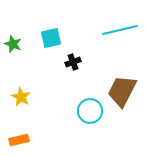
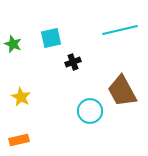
brown trapezoid: rotated 56 degrees counterclockwise
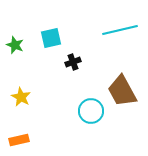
green star: moved 2 px right, 1 px down
cyan circle: moved 1 px right
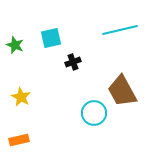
cyan circle: moved 3 px right, 2 px down
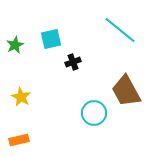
cyan line: rotated 52 degrees clockwise
cyan square: moved 1 px down
green star: rotated 24 degrees clockwise
brown trapezoid: moved 4 px right
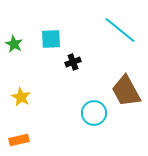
cyan square: rotated 10 degrees clockwise
green star: moved 1 px left, 1 px up; rotated 18 degrees counterclockwise
